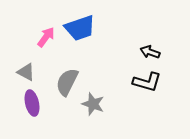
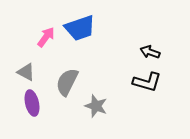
gray star: moved 3 px right, 2 px down
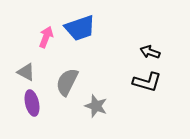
pink arrow: rotated 15 degrees counterclockwise
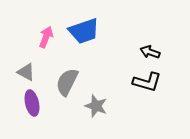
blue trapezoid: moved 4 px right, 3 px down
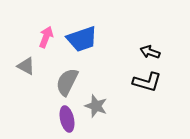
blue trapezoid: moved 2 px left, 8 px down
gray triangle: moved 6 px up
purple ellipse: moved 35 px right, 16 px down
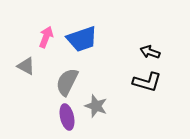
purple ellipse: moved 2 px up
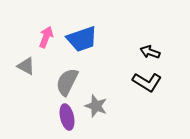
black L-shape: rotated 16 degrees clockwise
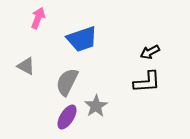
pink arrow: moved 8 px left, 19 px up
black arrow: rotated 48 degrees counterclockwise
black L-shape: rotated 36 degrees counterclockwise
gray star: rotated 20 degrees clockwise
purple ellipse: rotated 45 degrees clockwise
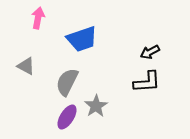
pink arrow: rotated 10 degrees counterclockwise
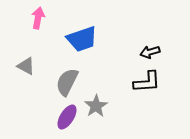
black arrow: rotated 12 degrees clockwise
